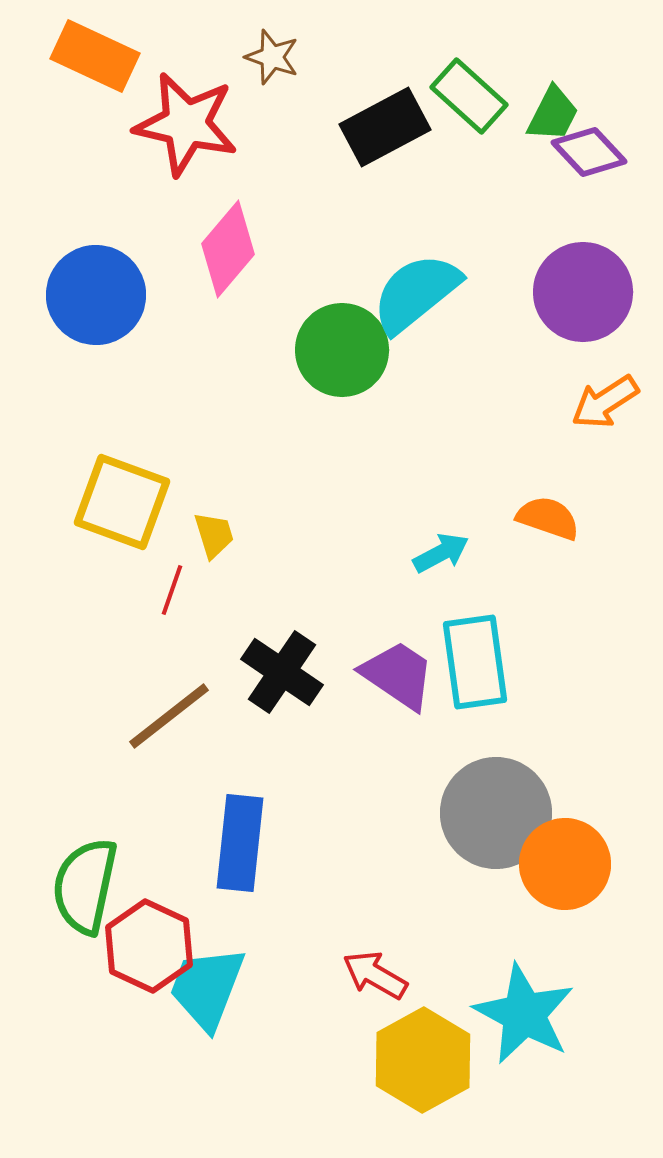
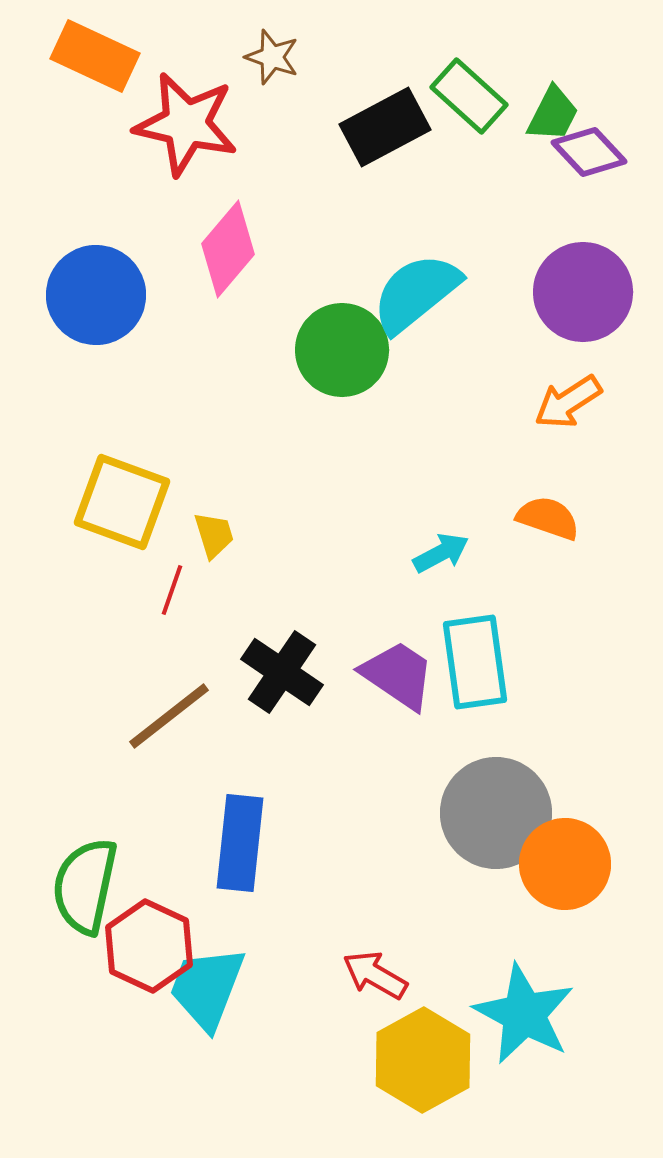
orange arrow: moved 37 px left
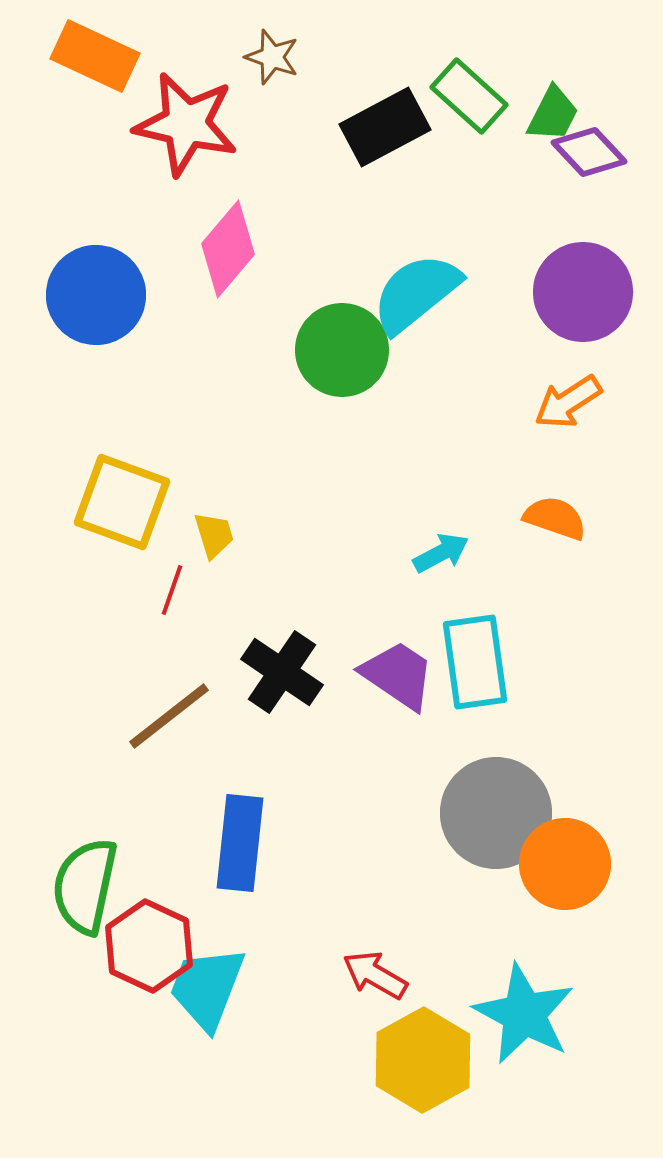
orange semicircle: moved 7 px right
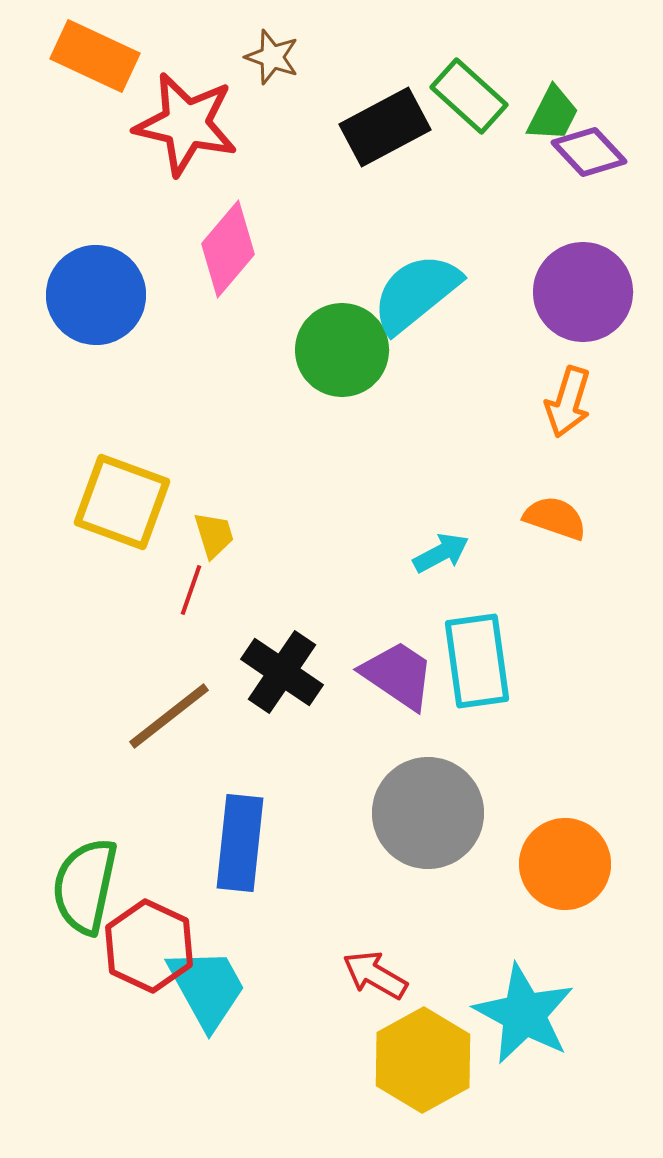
orange arrow: rotated 40 degrees counterclockwise
red line: moved 19 px right
cyan rectangle: moved 2 px right, 1 px up
gray circle: moved 68 px left
cyan trapezoid: rotated 130 degrees clockwise
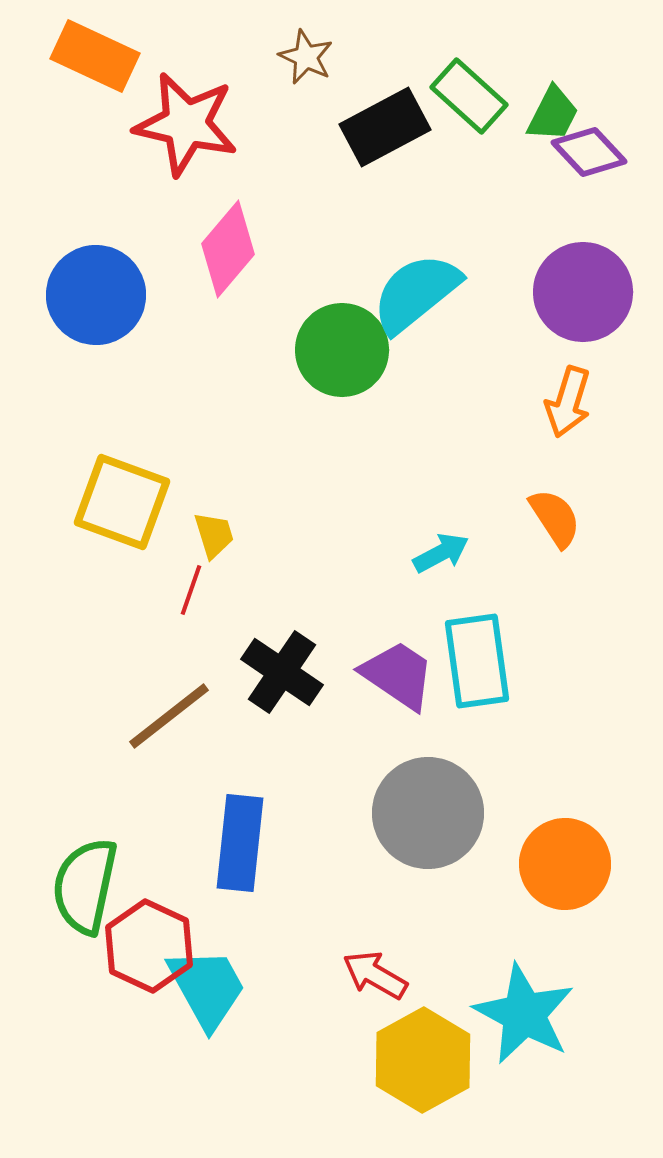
brown star: moved 34 px right; rotated 6 degrees clockwise
orange semicircle: rotated 38 degrees clockwise
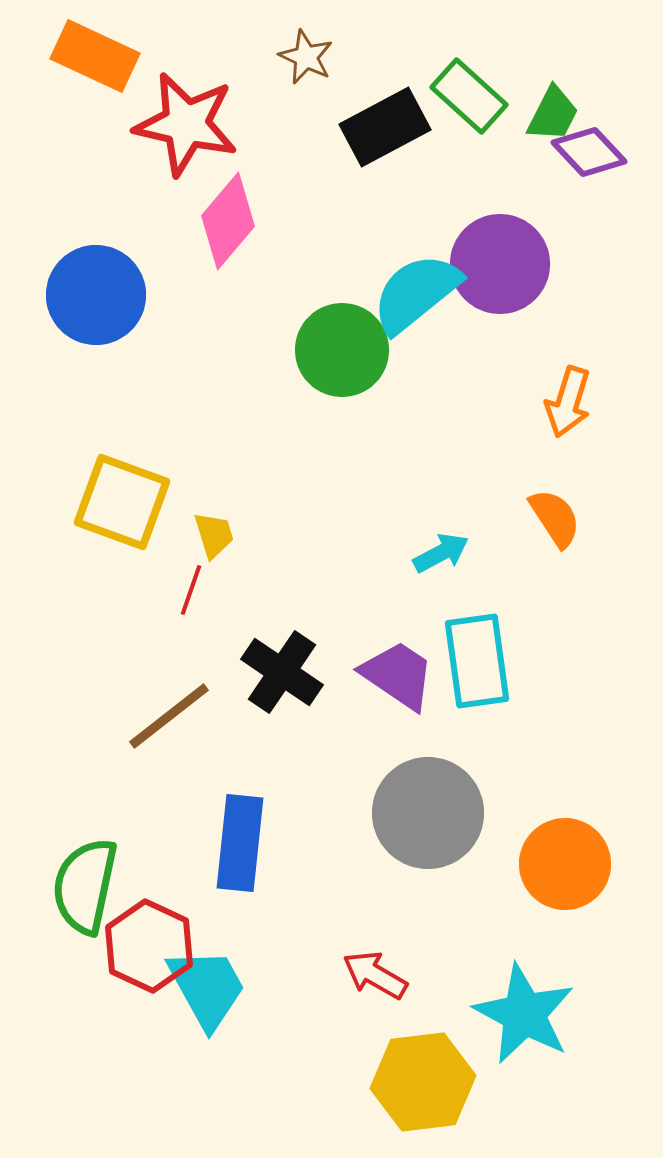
pink diamond: moved 28 px up
purple circle: moved 83 px left, 28 px up
yellow hexagon: moved 22 px down; rotated 22 degrees clockwise
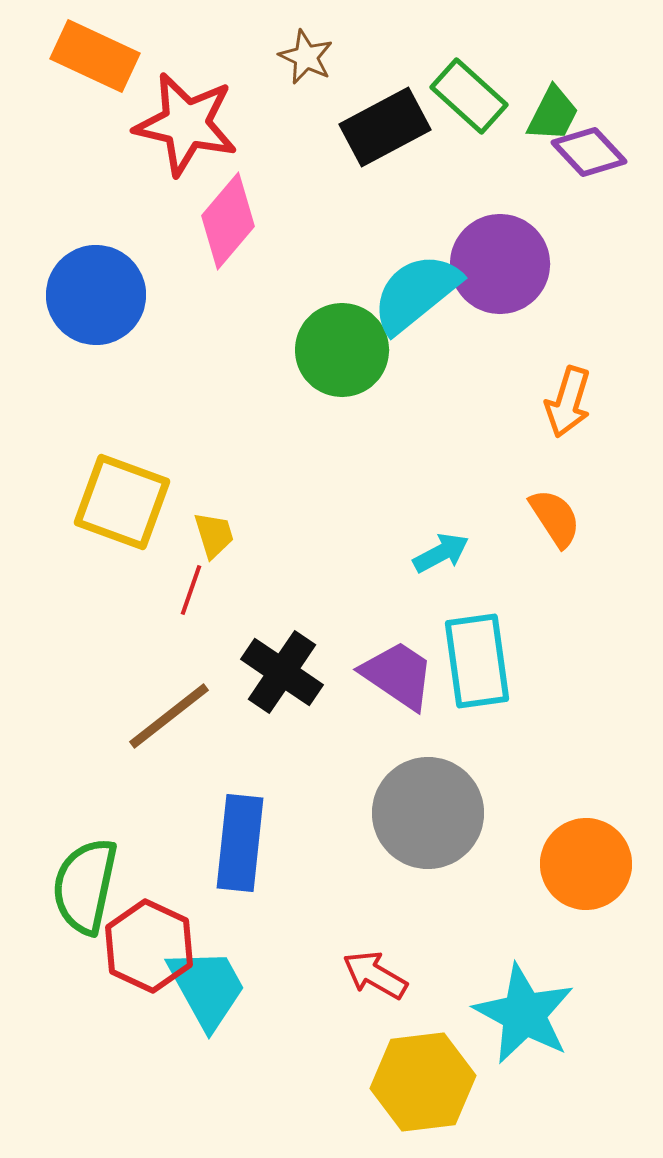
orange circle: moved 21 px right
